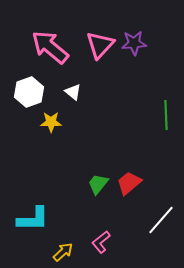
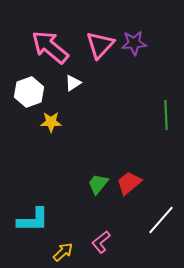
white triangle: moved 9 px up; rotated 48 degrees clockwise
cyan L-shape: moved 1 px down
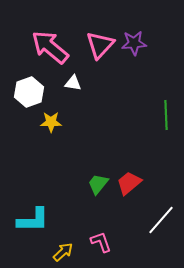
white triangle: rotated 42 degrees clockwise
pink L-shape: rotated 110 degrees clockwise
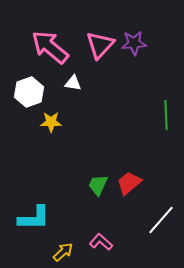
green trapezoid: moved 1 px down; rotated 15 degrees counterclockwise
cyan L-shape: moved 1 px right, 2 px up
pink L-shape: rotated 30 degrees counterclockwise
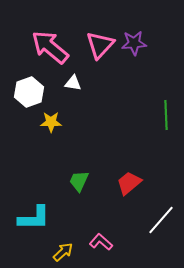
green trapezoid: moved 19 px left, 4 px up
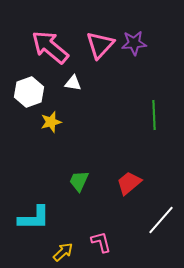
green line: moved 12 px left
yellow star: rotated 15 degrees counterclockwise
pink L-shape: rotated 35 degrees clockwise
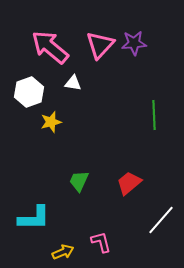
yellow arrow: rotated 20 degrees clockwise
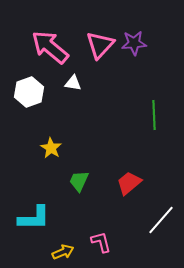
yellow star: moved 26 px down; rotated 25 degrees counterclockwise
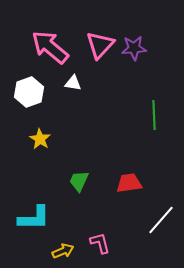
purple star: moved 5 px down
yellow star: moved 11 px left, 9 px up
red trapezoid: rotated 32 degrees clockwise
pink L-shape: moved 1 px left, 1 px down
yellow arrow: moved 1 px up
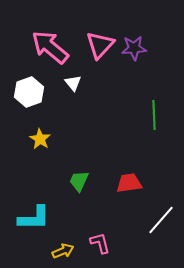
white triangle: rotated 42 degrees clockwise
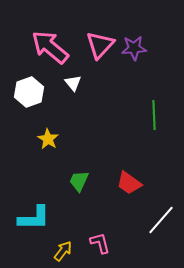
yellow star: moved 8 px right
red trapezoid: rotated 136 degrees counterclockwise
yellow arrow: rotated 30 degrees counterclockwise
